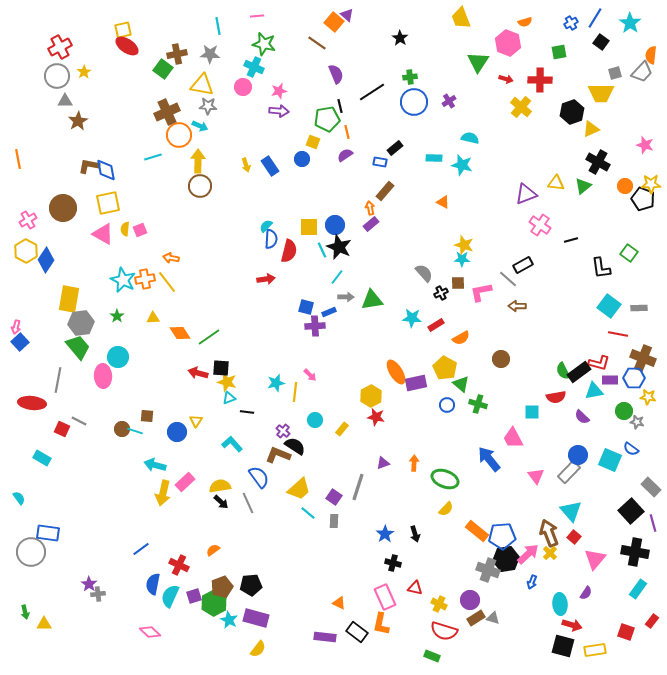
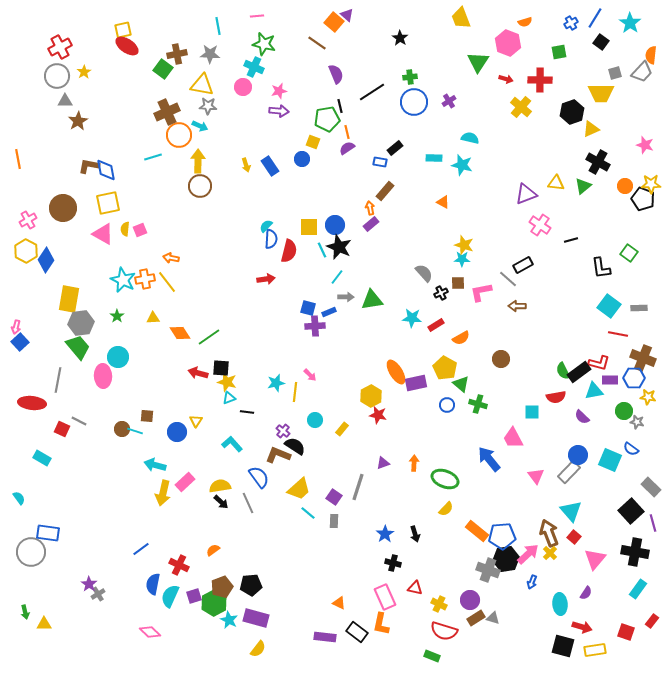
purple semicircle at (345, 155): moved 2 px right, 7 px up
blue square at (306, 307): moved 2 px right, 1 px down
red star at (376, 417): moved 2 px right, 2 px up
gray cross at (98, 594): rotated 24 degrees counterclockwise
red arrow at (572, 625): moved 10 px right, 2 px down
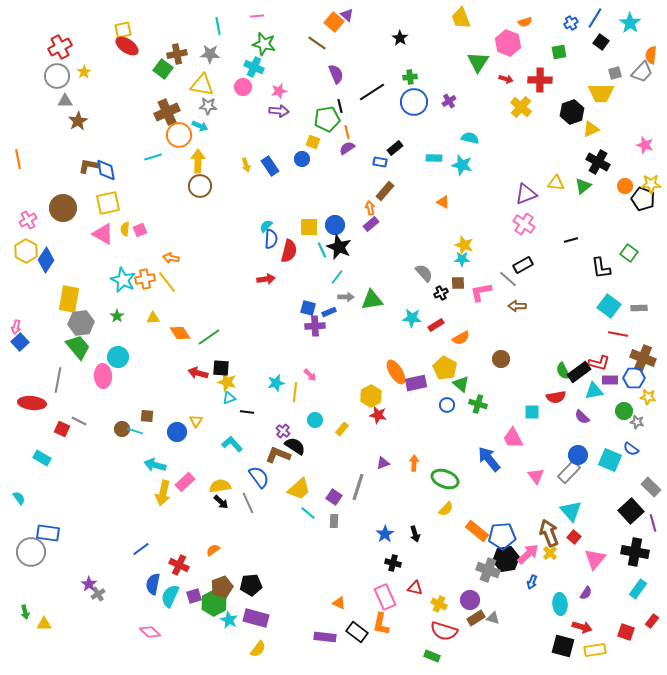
pink cross at (540, 225): moved 16 px left, 1 px up
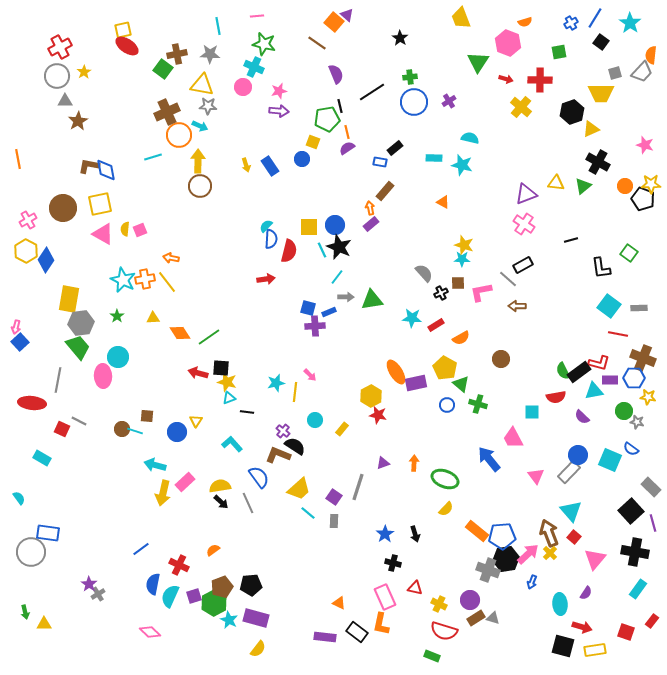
yellow square at (108, 203): moved 8 px left, 1 px down
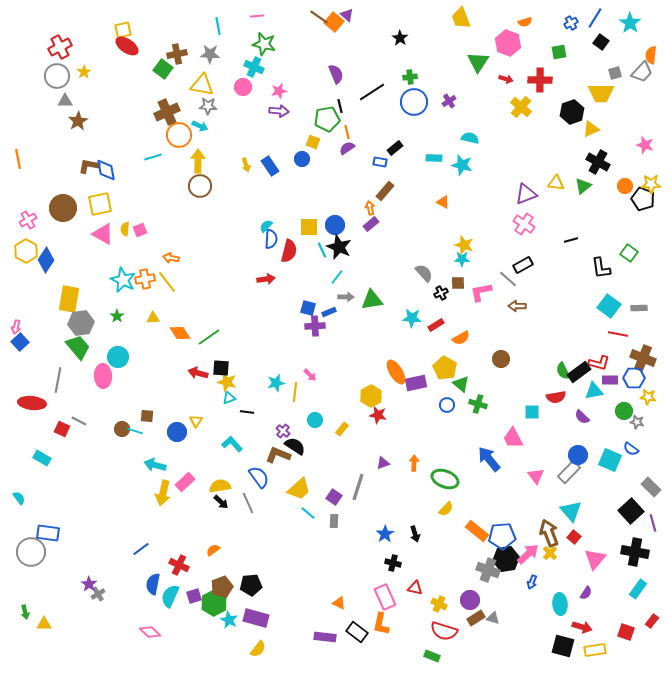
brown line at (317, 43): moved 2 px right, 26 px up
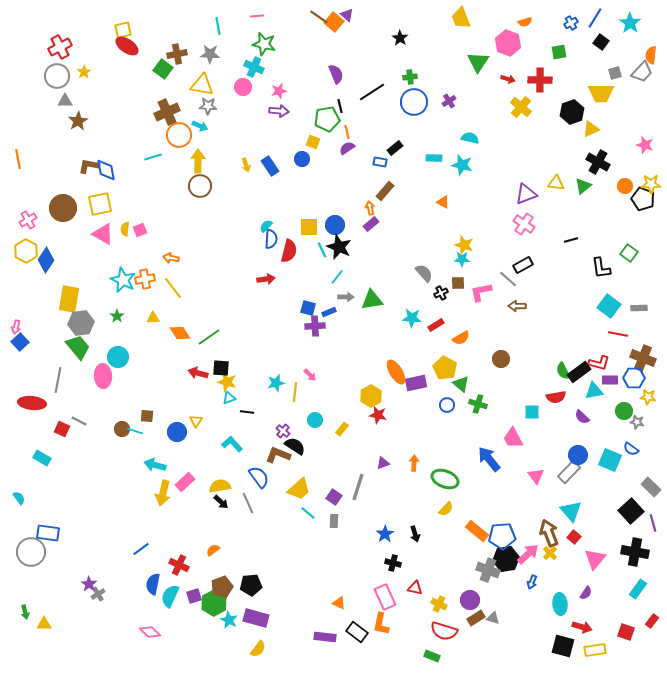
red arrow at (506, 79): moved 2 px right
yellow line at (167, 282): moved 6 px right, 6 px down
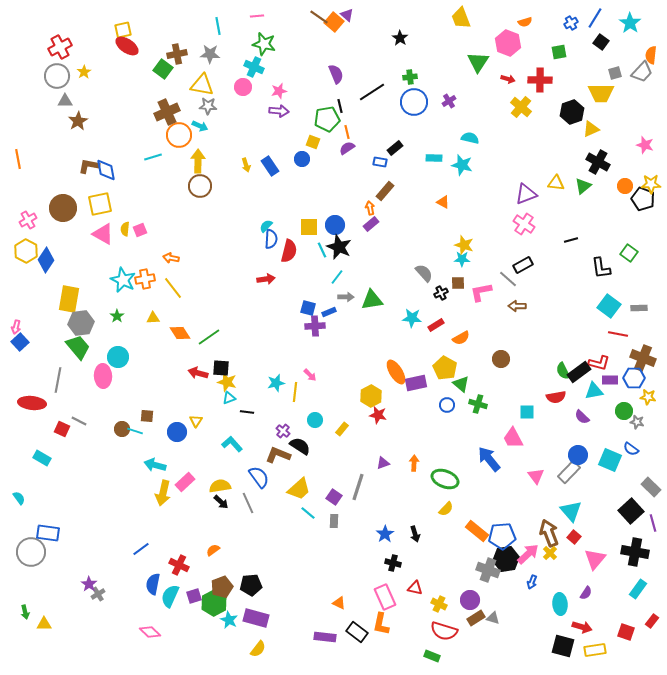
cyan square at (532, 412): moved 5 px left
black semicircle at (295, 446): moved 5 px right
